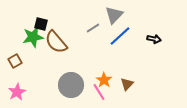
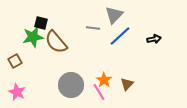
black square: moved 1 px up
gray line: rotated 40 degrees clockwise
black arrow: rotated 24 degrees counterclockwise
pink star: rotated 18 degrees counterclockwise
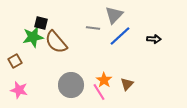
black arrow: rotated 16 degrees clockwise
pink star: moved 2 px right, 2 px up; rotated 12 degrees counterclockwise
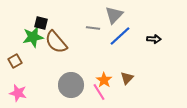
brown triangle: moved 6 px up
pink star: moved 1 px left, 3 px down
